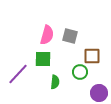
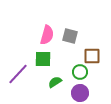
green semicircle: rotated 128 degrees counterclockwise
purple circle: moved 19 px left
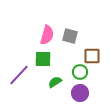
purple line: moved 1 px right, 1 px down
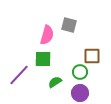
gray square: moved 1 px left, 11 px up
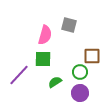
pink semicircle: moved 2 px left
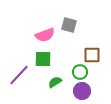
pink semicircle: rotated 54 degrees clockwise
brown square: moved 1 px up
purple circle: moved 2 px right, 2 px up
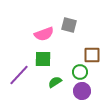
pink semicircle: moved 1 px left, 1 px up
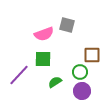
gray square: moved 2 px left
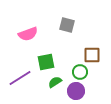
pink semicircle: moved 16 px left
green square: moved 3 px right, 3 px down; rotated 12 degrees counterclockwise
purple line: moved 1 px right, 3 px down; rotated 15 degrees clockwise
purple circle: moved 6 px left
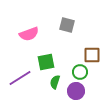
pink semicircle: moved 1 px right
green semicircle: rotated 40 degrees counterclockwise
